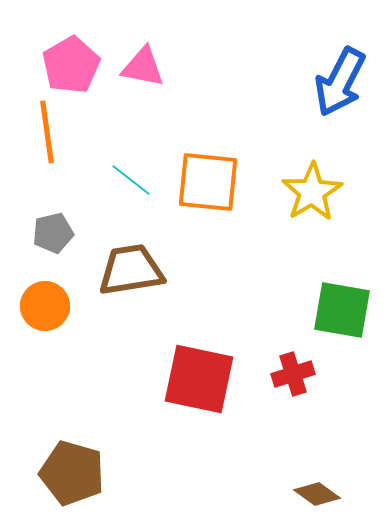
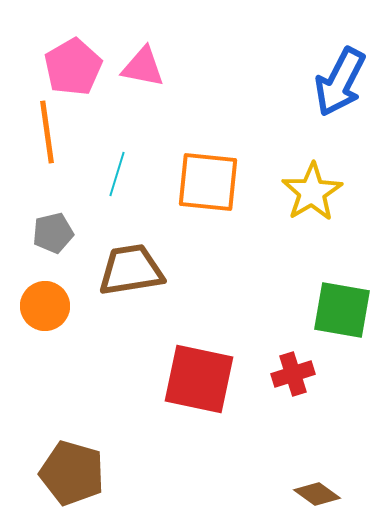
pink pentagon: moved 2 px right, 2 px down
cyan line: moved 14 px left, 6 px up; rotated 69 degrees clockwise
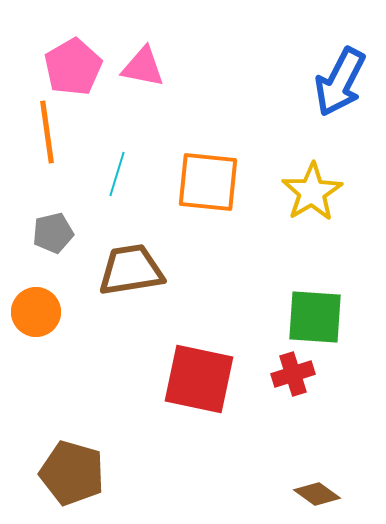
orange circle: moved 9 px left, 6 px down
green square: moved 27 px left, 7 px down; rotated 6 degrees counterclockwise
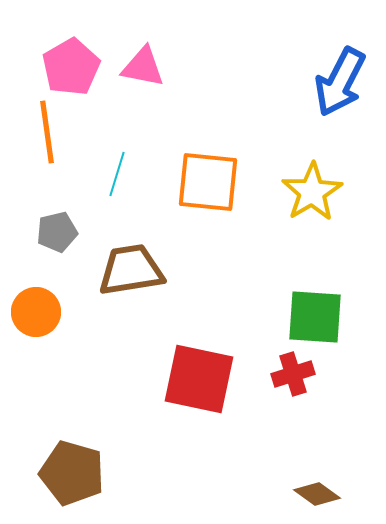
pink pentagon: moved 2 px left
gray pentagon: moved 4 px right, 1 px up
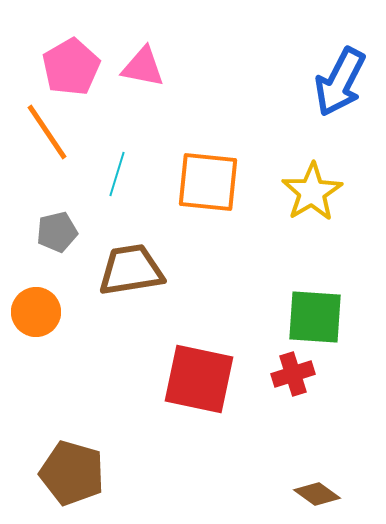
orange line: rotated 26 degrees counterclockwise
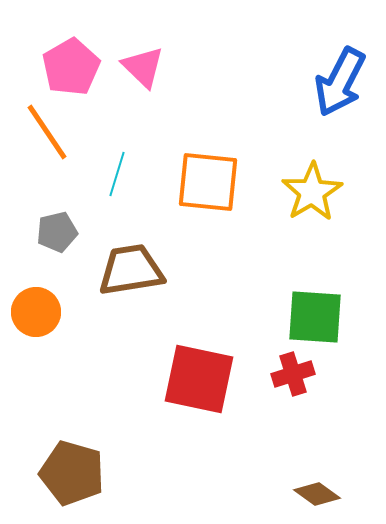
pink triangle: rotated 33 degrees clockwise
